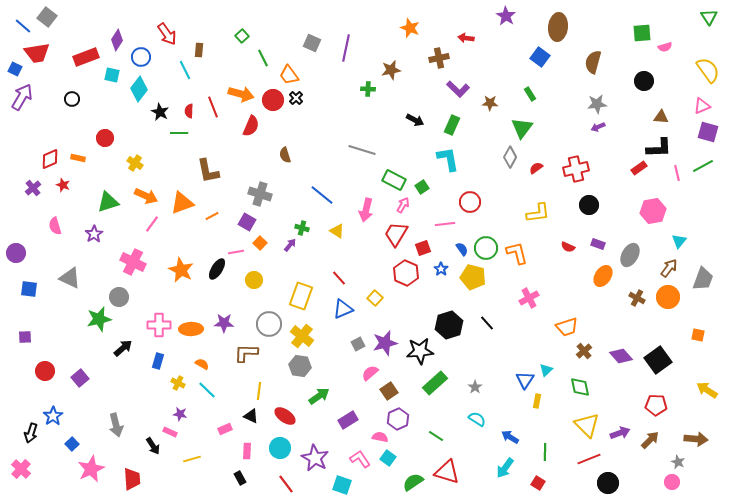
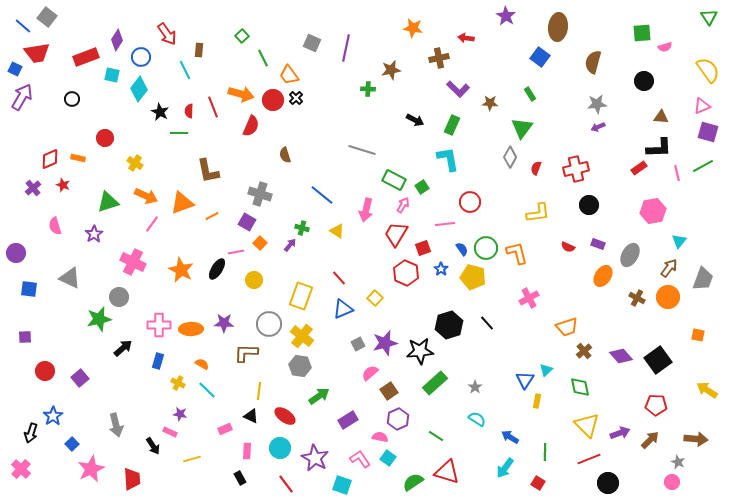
orange star at (410, 28): moved 3 px right; rotated 12 degrees counterclockwise
red semicircle at (536, 168): rotated 32 degrees counterclockwise
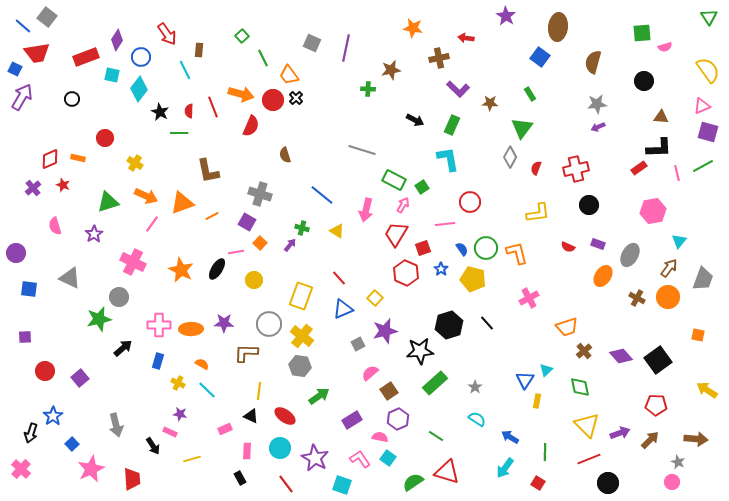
yellow pentagon at (473, 277): moved 2 px down
purple star at (385, 343): moved 12 px up
purple rectangle at (348, 420): moved 4 px right
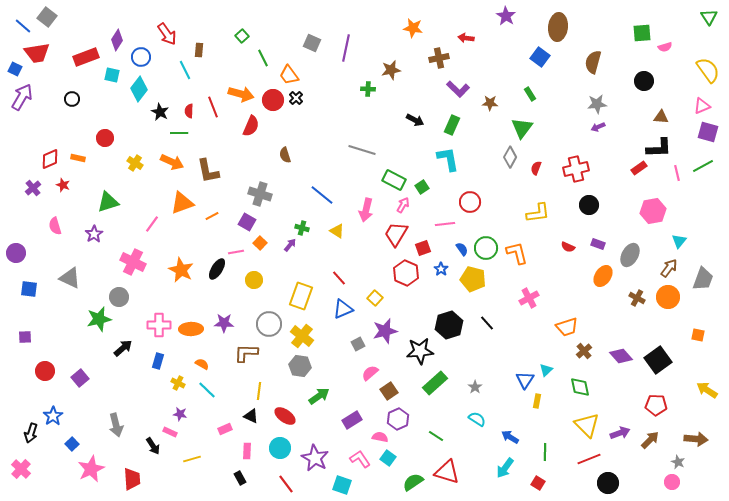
orange arrow at (146, 196): moved 26 px right, 34 px up
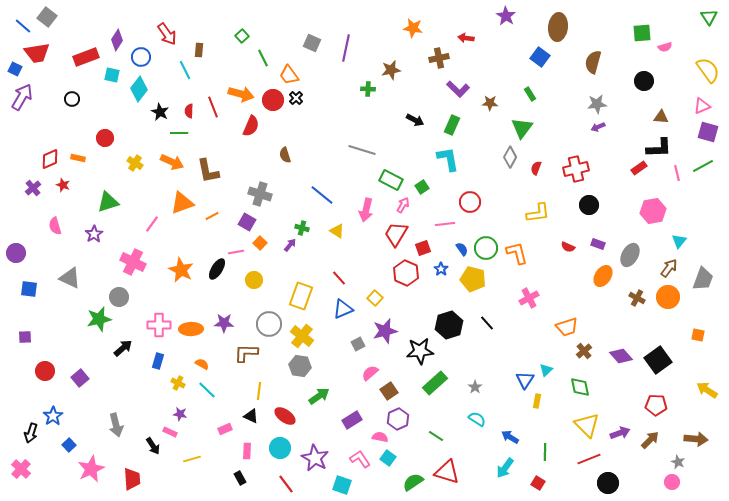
green rectangle at (394, 180): moved 3 px left
blue square at (72, 444): moved 3 px left, 1 px down
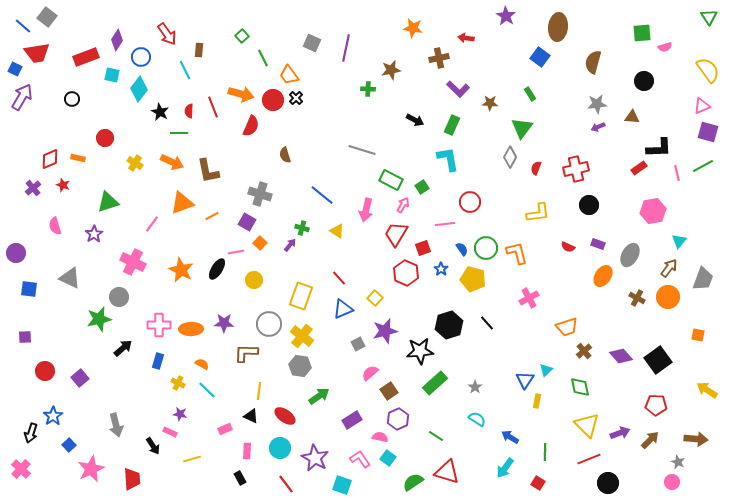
brown triangle at (661, 117): moved 29 px left
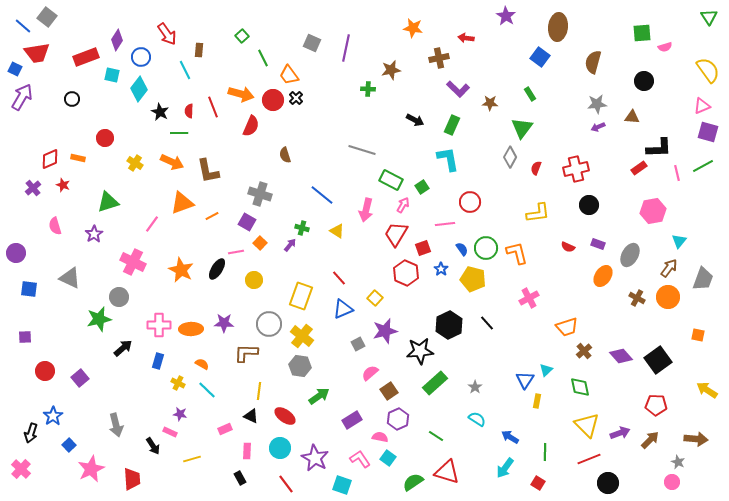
black hexagon at (449, 325): rotated 8 degrees counterclockwise
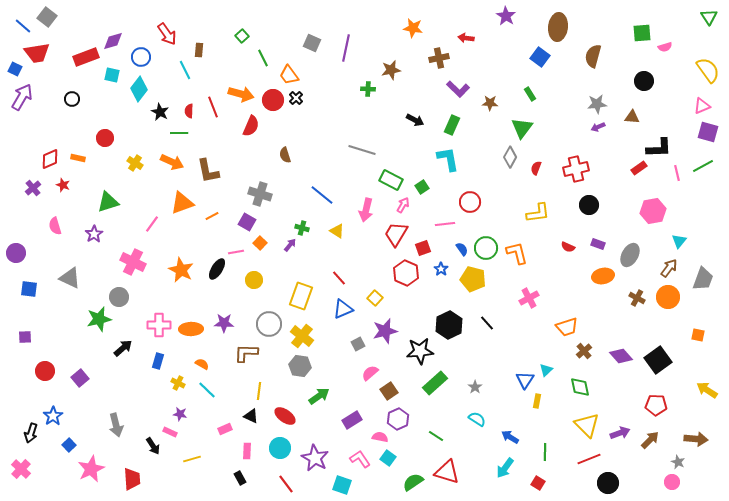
purple diamond at (117, 40): moved 4 px left, 1 px down; rotated 40 degrees clockwise
brown semicircle at (593, 62): moved 6 px up
orange ellipse at (603, 276): rotated 45 degrees clockwise
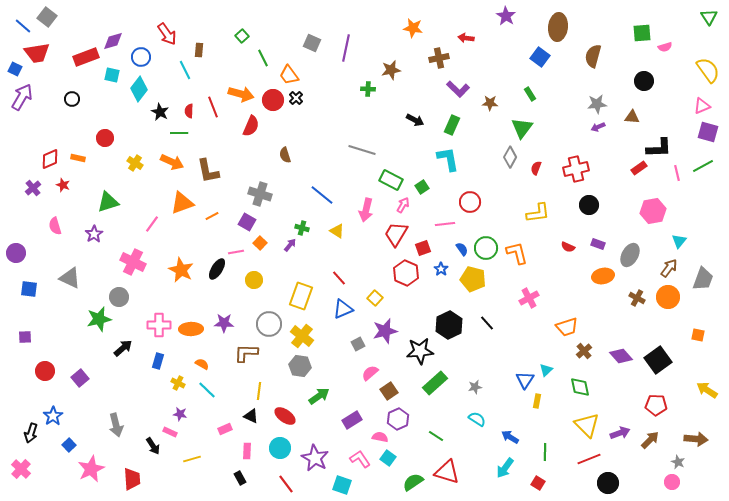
gray star at (475, 387): rotated 24 degrees clockwise
